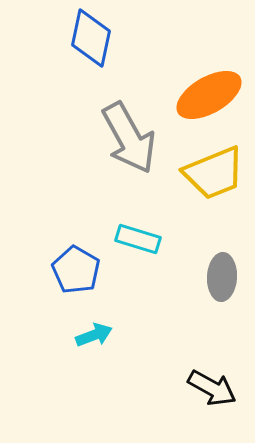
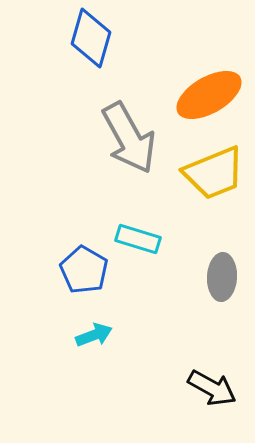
blue diamond: rotated 4 degrees clockwise
blue pentagon: moved 8 px right
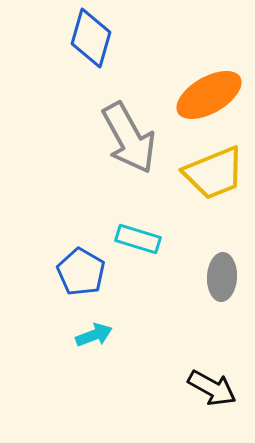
blue pentagon: moved 3 px left, 2 px down
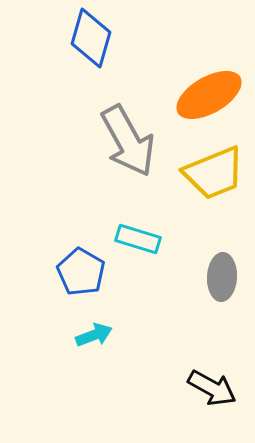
gray arrow: moved 1 px left, 3 px down
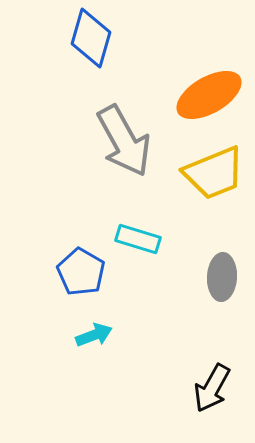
gray arrow: moved 4 px left
black arrow: rotated 90 degrees clockwise
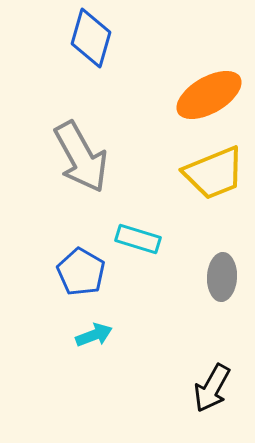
gray arrow: moved 43 px left, 16 px down
